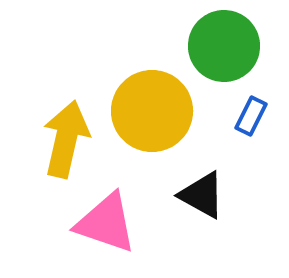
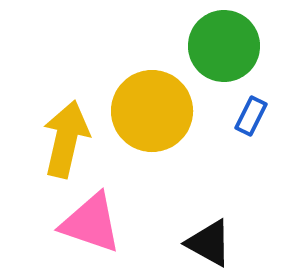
black triangle: moved 7 px right, 48 px down
pink triangle: moved 15 px left
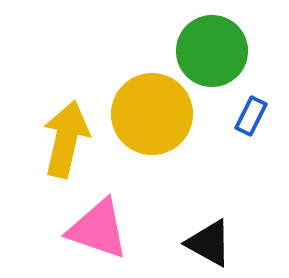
green circle: moved 12 px left, 5 px down
yellow circle: moved 3 px down
pink triangle: moved 7 px right, 6 px down
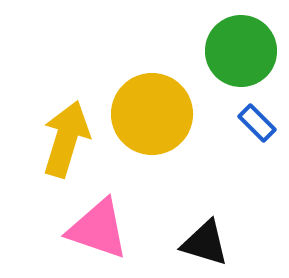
green circle: moved 29 px right
blue rectangle: moved 6 px right, 7 px down; rotated 72 degrees counterclockwise
yellow arrow: rotated 4 degrees clockwise
black triangle: moved 4 px left; rotated 12 degrees counterclockwise
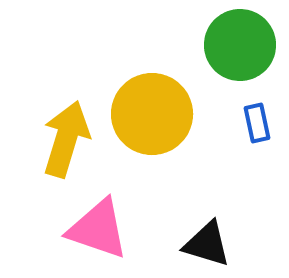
green circle: moved 1 px left, 6 px up
blue rectangle: rotated 33 degrees clockwise
black triangle: moved 2 px right, 1 px down
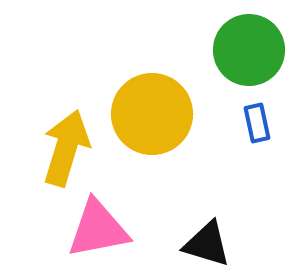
green circle: moved 9 px right, 5 px down
yellow arrow: moved 9 px down
pink triangle: rotated 30 degrees counterclockwise
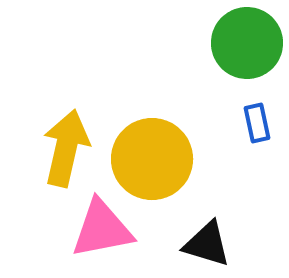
green circle: moved 2 px left, 7 px up
yellow circle: moved 45 px down
yellow arrow: rotated 4 degrees counterclockwise
pink triangle: moved 4 px right
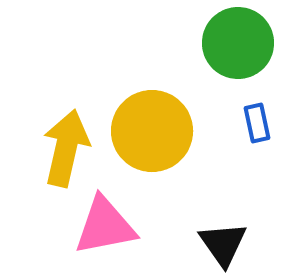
green circle: moved 9 px left
yellow circle: moved 28 px up
pink triangle: moved 3 px right, 3 px up
black triangle: moved 16 px right; rotated 38 degrees clockwise
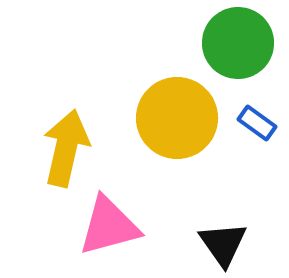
blue rectangle: rotated 42 degrees counterclockwise
yellow circle: moved 25 px right, 13 px up
pink triangle: moved 4 px right; rotated 4 degrees counterclockwise
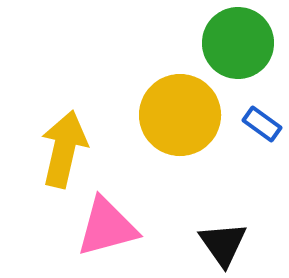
yellow circle: moved 3 px right, 3 px up
blue rectangle: moved 5 px right, 1 px down
yellow arrow: moved 2 px left, 1 px down
pink triangle: moved 2 px left, 1 px down
